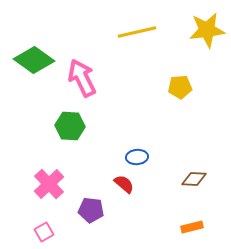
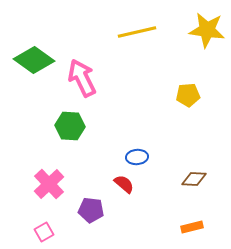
yellow star: rotated 15 degrees clockwise
yellow pentagon: moved 8 px right, 8 px down
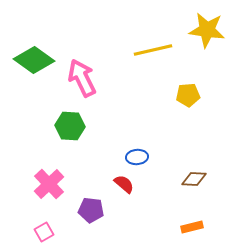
yellow line: moved 16 px right, 18 px down
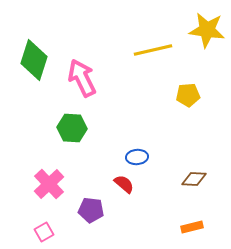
green diamond: rotated 72 degrees clockwise
green hexagon: moved 2 px right, 2 px down
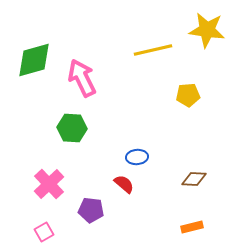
green diamond: rotated 57 degrees clockwise
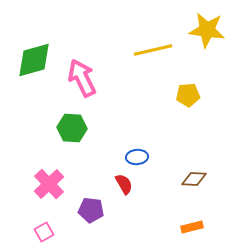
red semicircle: rotated 20 degrees clockwise
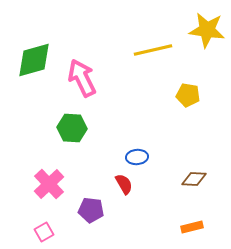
yellow pentagon: rotated 15 degrees clockwise
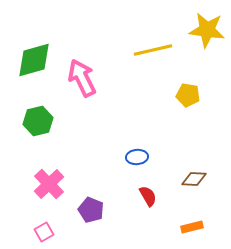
green hexagon: moved 34 px left, 7 px up; rotated 16 degrees counterclockwise
red semicircle: moved 24 px right, 12 px down
purple pentagon: rotated 15 degrees clockwise
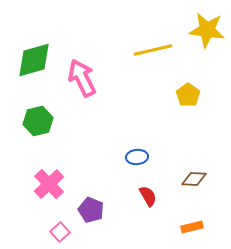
yellow pentagon: rotated 25 degrees clockwise
pink square: moved 16 px right; rotated 12 degrees counterclockwise
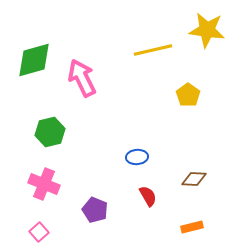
green hexagon: moved 12 px right, 11 px down
pink cross: moved 5 px left; rotated 24 degrees counterclockwise
purple pentagon: moved 4 px right
pink square: moved 21 px left
